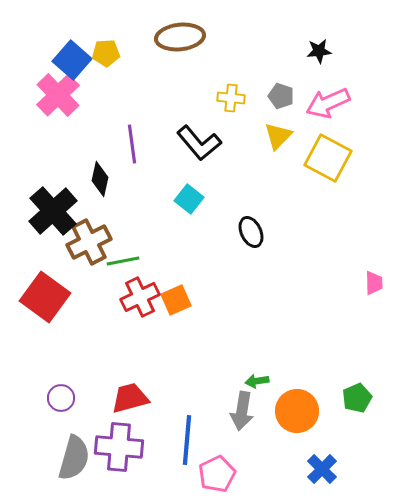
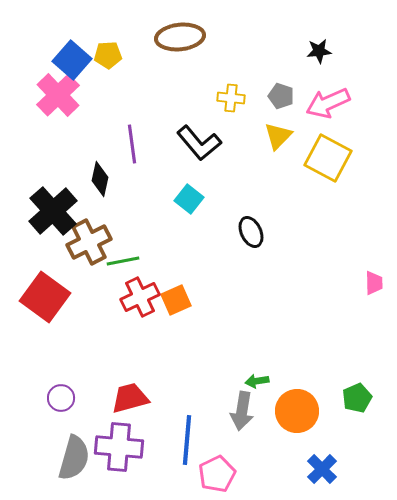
yellow pentagon: moved 2 px right, 2 px down
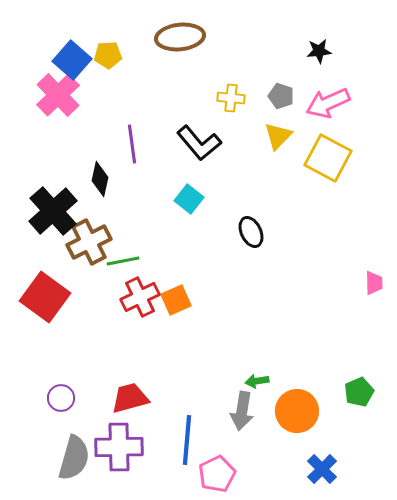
green pentagon: moved 2 px right, 6 px up
purple cross: rotated 6 degrees counterclockwise
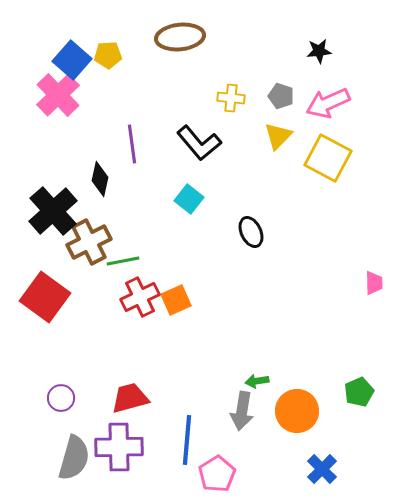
pink pentagon: rotated 6 degrees counterclockwise
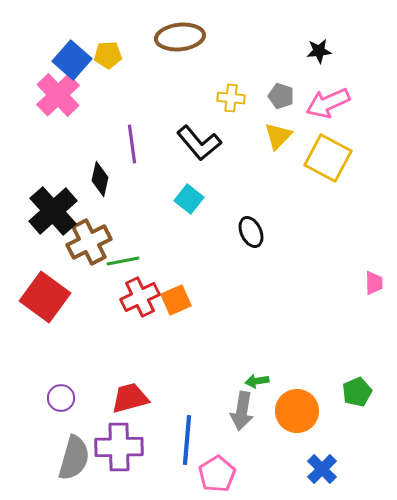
green pentagon: moved 2 px left
